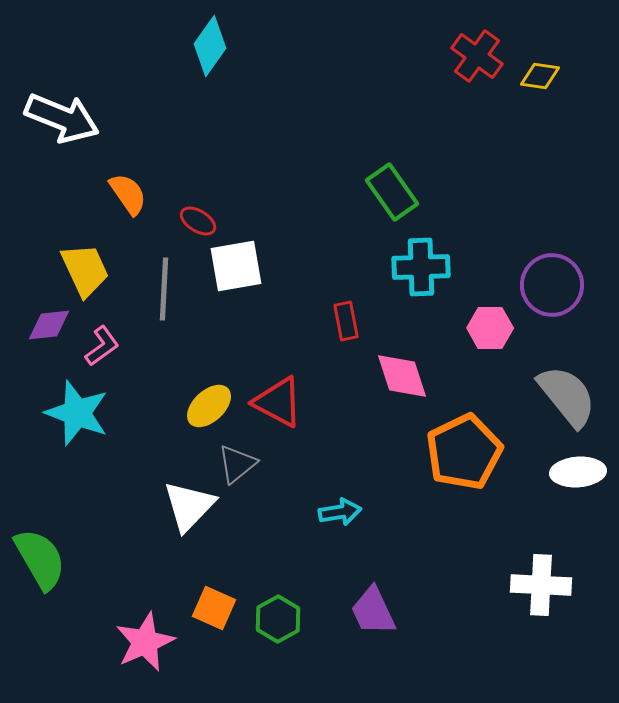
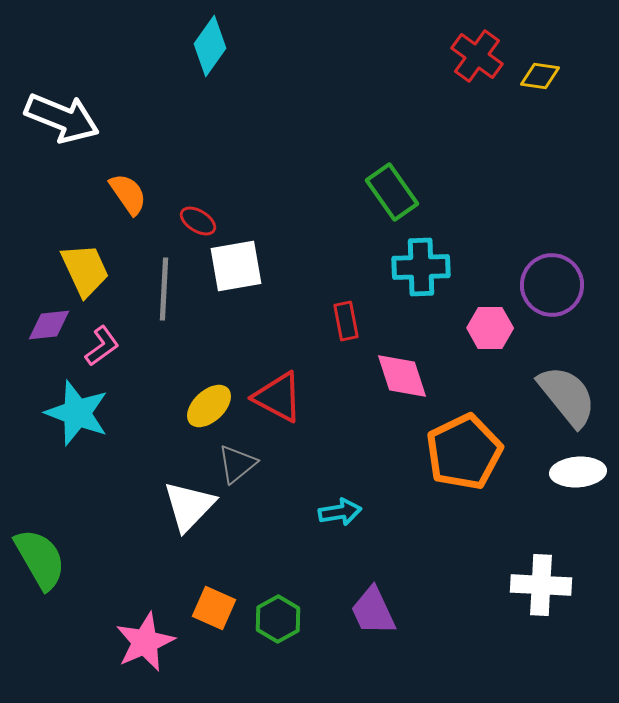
red triangle: moved 5 px up
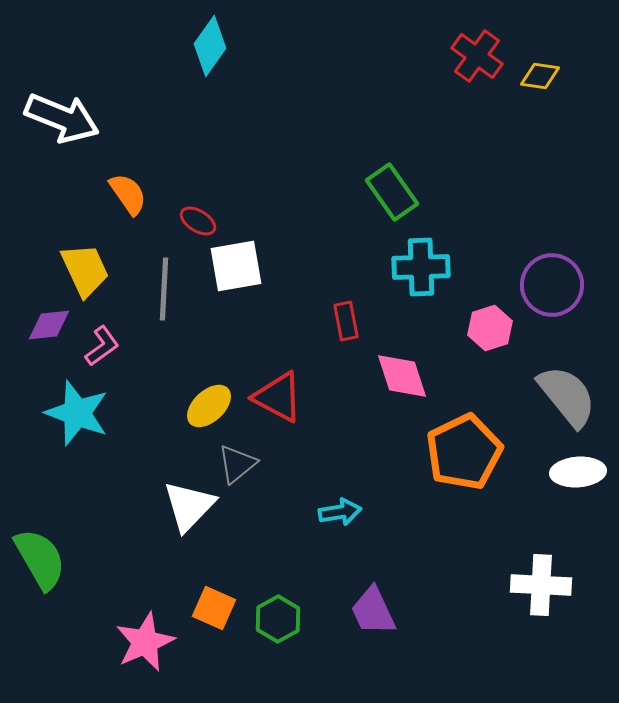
pink hexagon: rotated 18 degrees counterclockwise
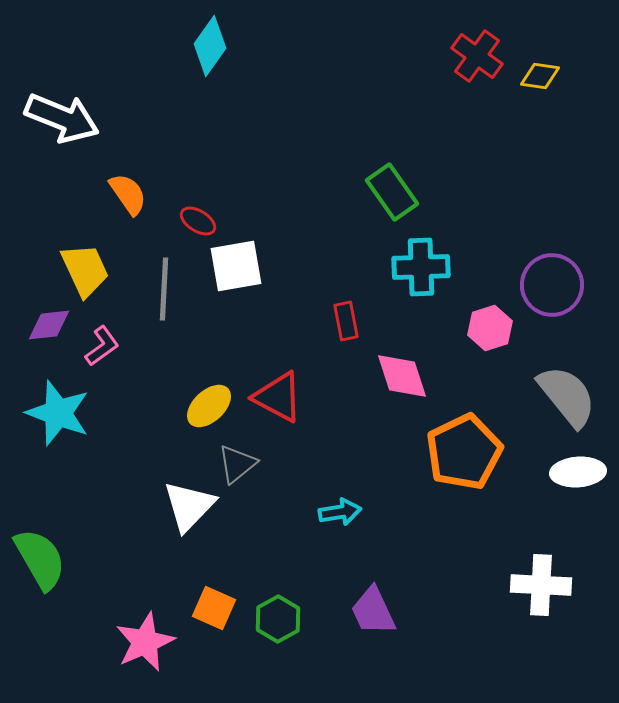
cyan star: moved 19 px left
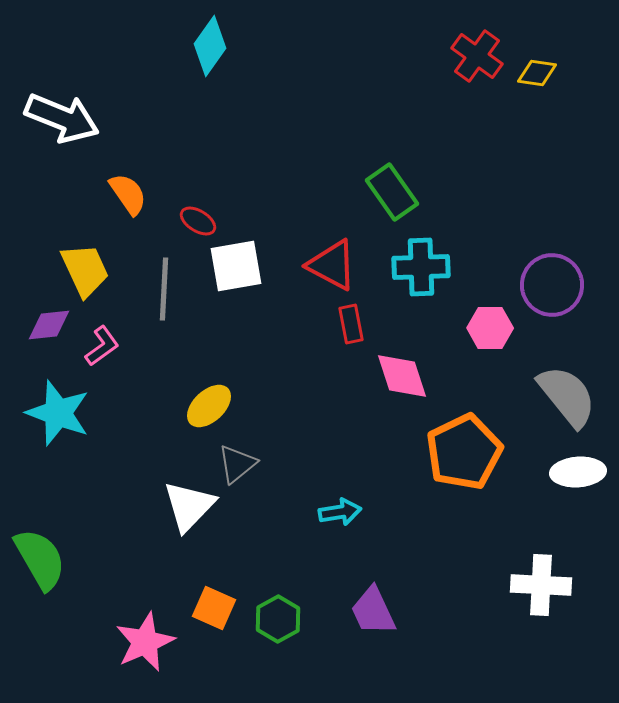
yellow diamond: moved 3 px left, 3 px up
red rectangle: moved 5 px right, 3 px down
pink hexagon: rotated 18 degrees clockwise
red triangle: moved 54 px right, 132 px up
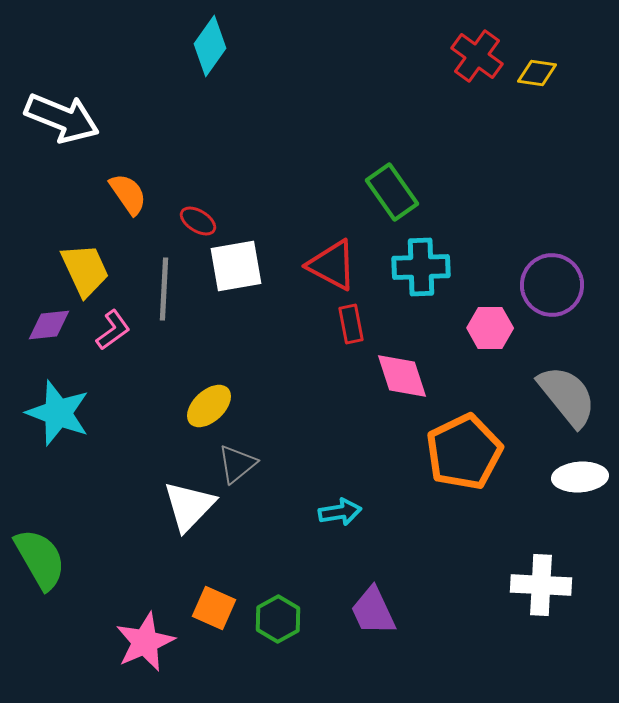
pink L-shape: moved 11 px right, 16 px up
white ellipse: moved 2 px right, 5 px down
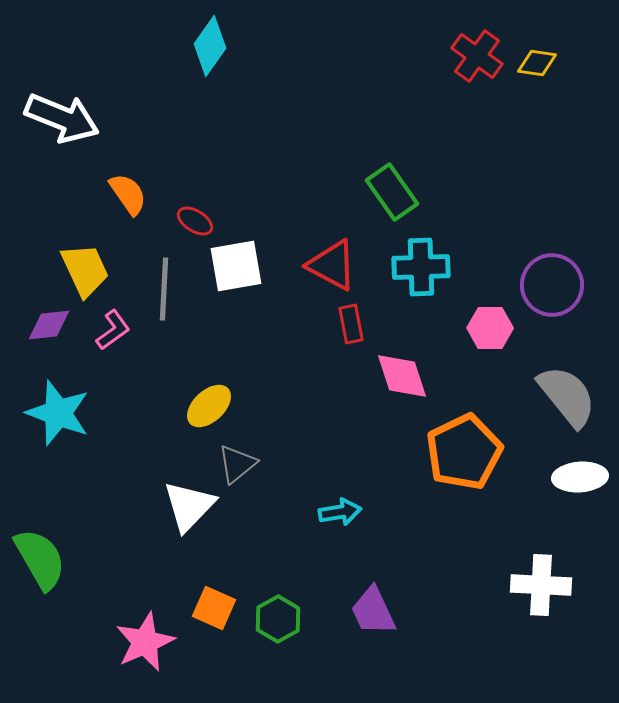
yellow diamond: moved 10 px up
red ellipse: moved 3 px left
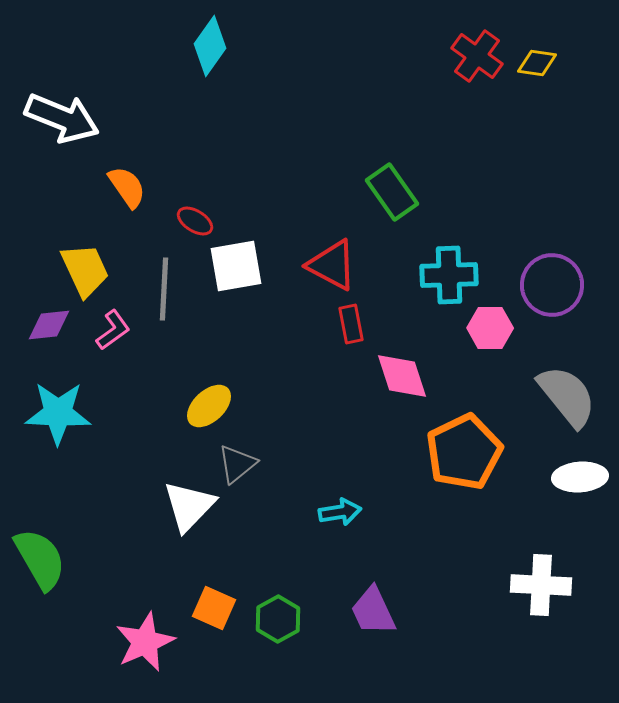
orange semicircle: moved 1 px left, 7 px up
cyan cross: moved 28 px right, 8 px down
cyan star: rotated 18 degrees counterclockwise
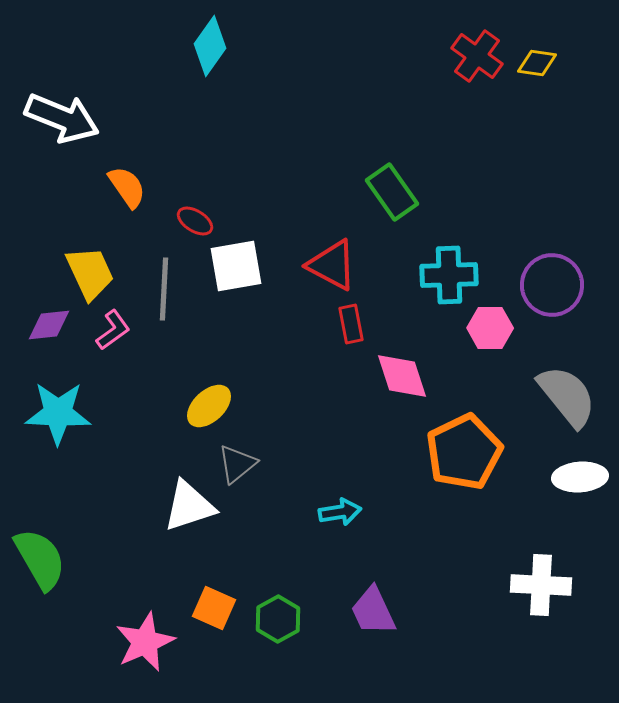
yellow trapezoid: moved 5 px right, 3 px down
white triangle: rotated 28 degrees clockwise
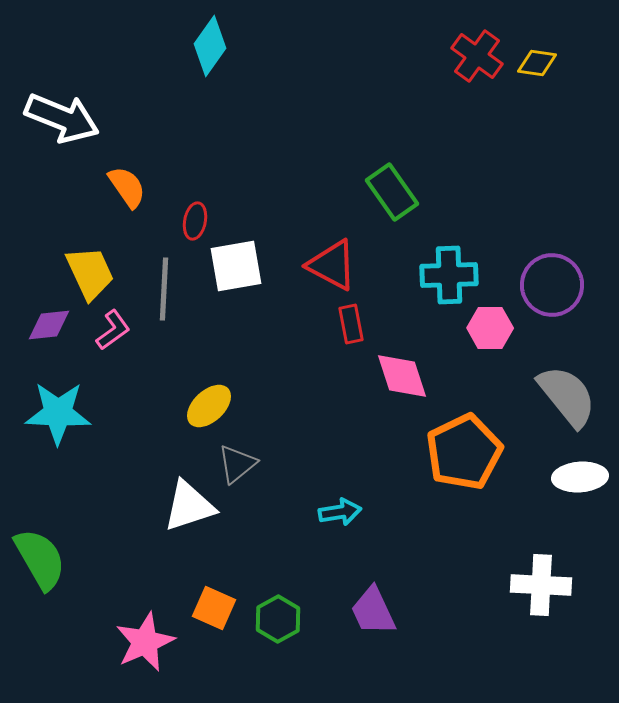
red ellipse: rotated 69 degrees clockwise
